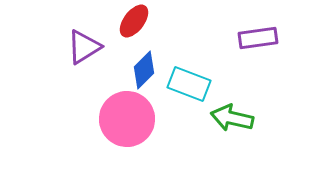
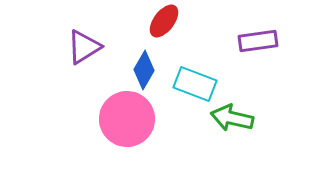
red ellipse: moved 30 px right
purple rectangle: moved 3 px down
blue diamond: rotated 15 degrees counterclockwise
cyan rectangle: moved 6 px right
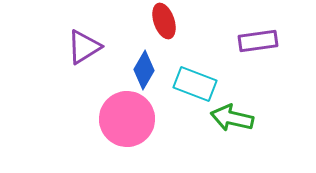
red ellipse: rotated 56 degrees counterclockwise
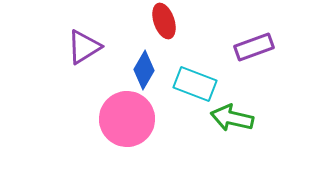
purple rectangle: moved 4 px left, 6 px down; rotated 12 degrees counterclockwise
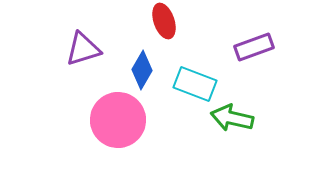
purple triangle: moved 1 px left, 2 px down; rotated 15 degrees clockwise
blue diamond: moved 2 px left
pink circle: moved 9 px left, 1 px down
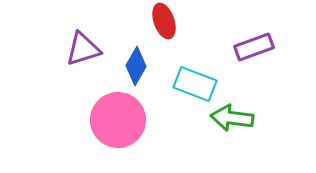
blue diamond: moved 6 px left, 4 px up
green arrow: rotated 6 degrees counterclockwise
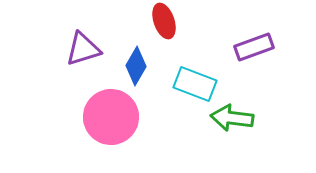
pink circle: moved 7 px left, 3 px up
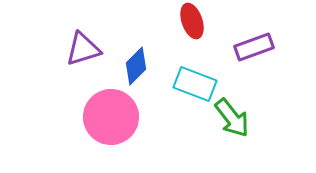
red ellipse: moved 28 px right
blue diamond: rotated 15 degrees clockwise
green arrow: rotated 135 degrees counterclockwise
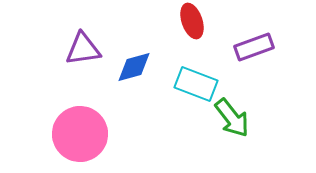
purple triangle: rotated 9 degrees clockwise
blue diamond: moved 2 px left, 1 px down; rotated 30 degrees clockwise
cyan rectangle: moved 1 px right
pink circle: moved 31 px left, 17 px down
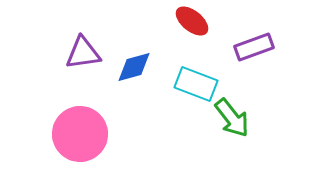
red ellipse: rotated 32 degrees counterclockwise
purple triangle: moved 4 px down
